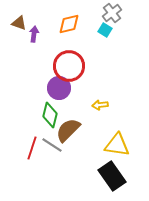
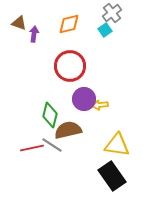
cyan square: rotated 24 degrees clockwise
red circle: moved 1 px right
purple circle: moved 25 px right, 11 px down
brown semicircle: rotated 32 degrees clockwise
red line: rotated 60 degrees clockwise
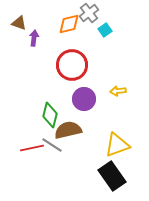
gray cross: moved 23 px left
purple arrow: moved 4 px down
red circle: moved 2 px right, 1 px up
yellow arrow: moved 18 px right, 14 px up
yellow triangle: rotated 28 degrees counterclockwise
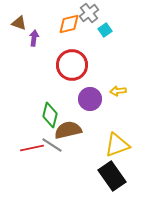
purple circle: moved 6 px right
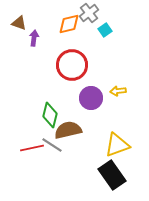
purple circle: moved 1 px right, 1 px up
black rectangle: moved 1 px up
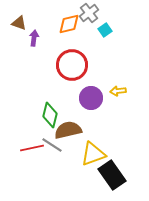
yellow triangle: moved 24 px left, 9 px down
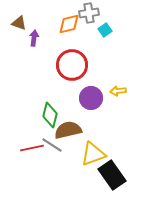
gray cross: rotated 30 degrees clockwise
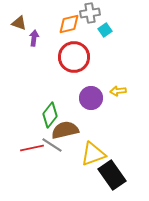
gray cross: moved 1 px right
red circle: moved 2 px right, 8 px up
green diamond: rotated 25 degrees clockwise
brown semicircle: moved 3 px left
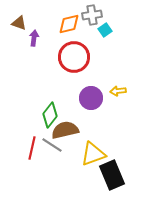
gray cross: moved 2 px right, 2 px down
red line: rotated 65 degrees counterclockwise
black rectangle: rotated 12 degrees clockwise
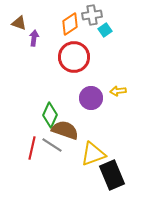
orange diamond: moved 1 px right; rotated 20 degrees counterclockwise
green diamond: rotated 15 degrees counterclockwise
brown semicircle: rotated 32 degrees clockwise
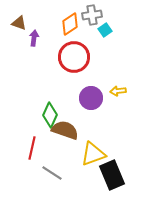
gray line: moved 28 px down
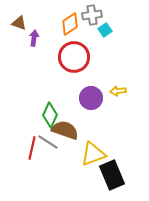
gray line: moved 4 px left, 31 px up
